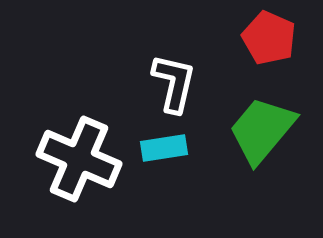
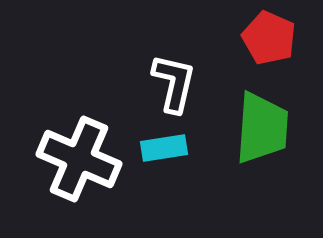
green trapezoid: moved 2 px up; rotated 144 degrees clockwise
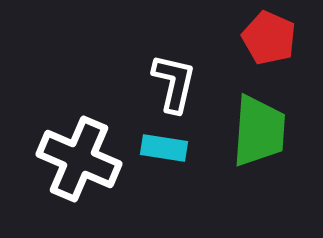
green trapezoid: moved 3 px left, 3 px down
cyan rectangle: rotated 18 degrees clockwise
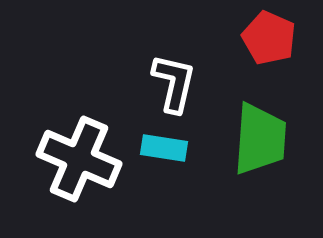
green trapezoid: moved 1 px right, 8 px down
